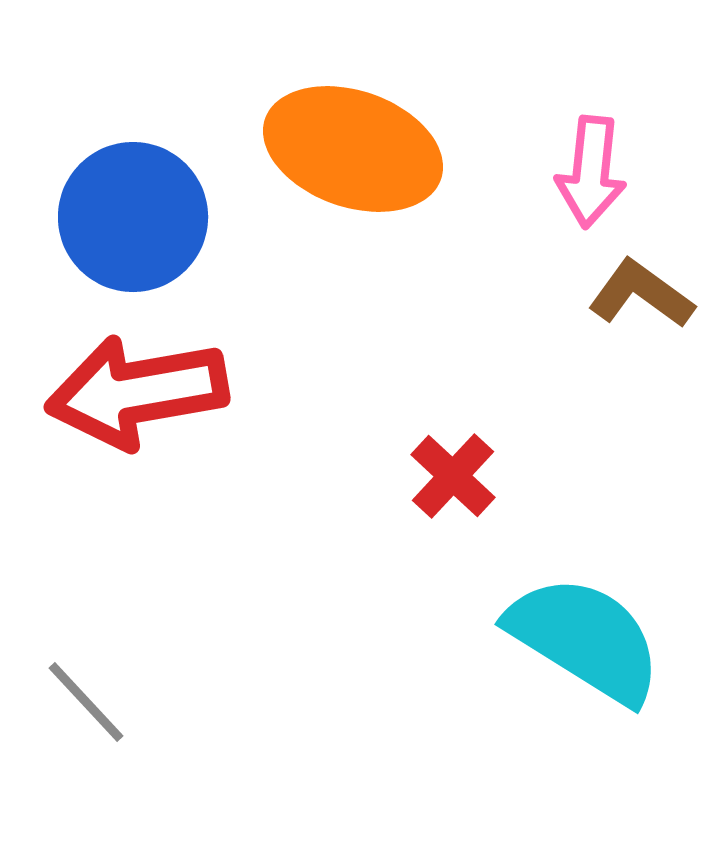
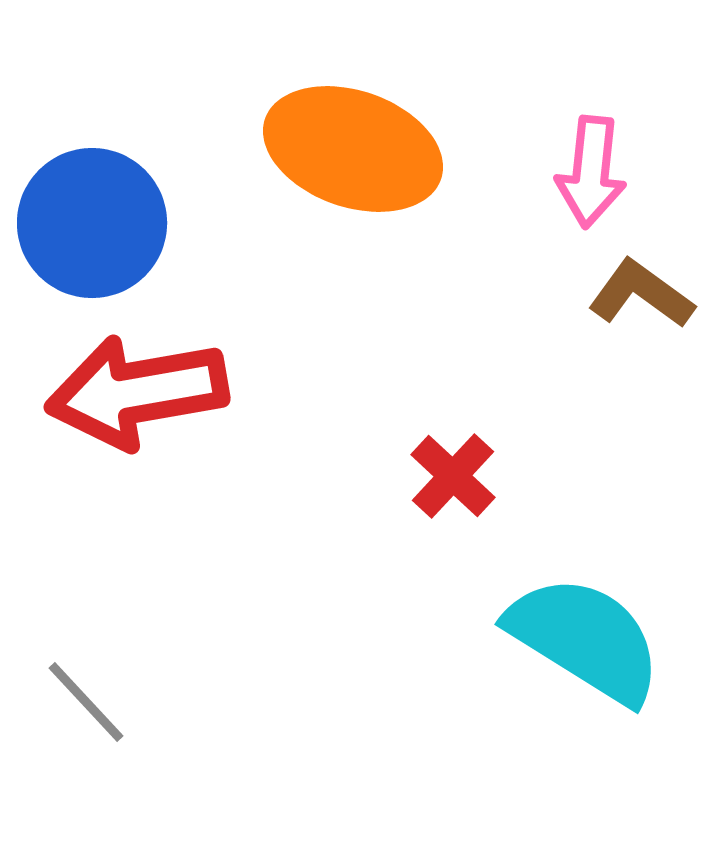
blue circle: moved 41 px left, 6 px down
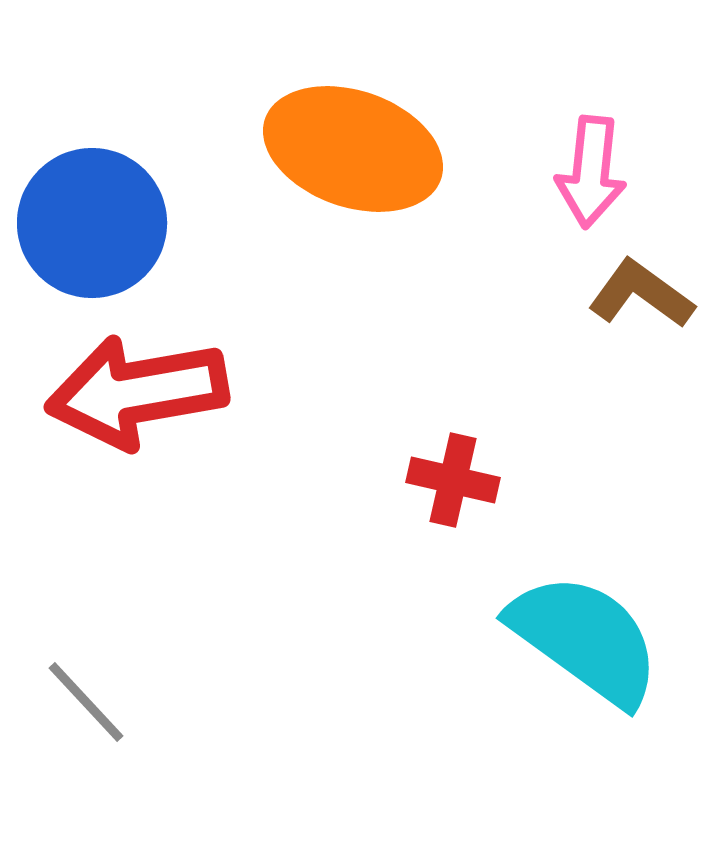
red cross: moved 4 px down; rotated 30 degrees counterclockwise
cyan semicircle: rotated 4 degrees clockwise
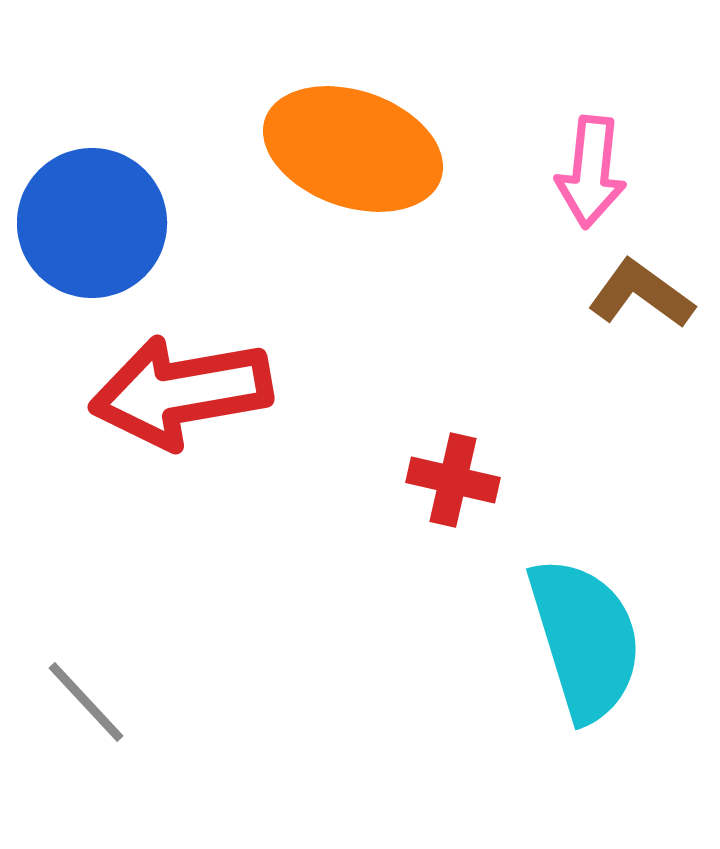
red arrow: moved 44 px right
cyan semicircle: rotated 37 degrees clockwise
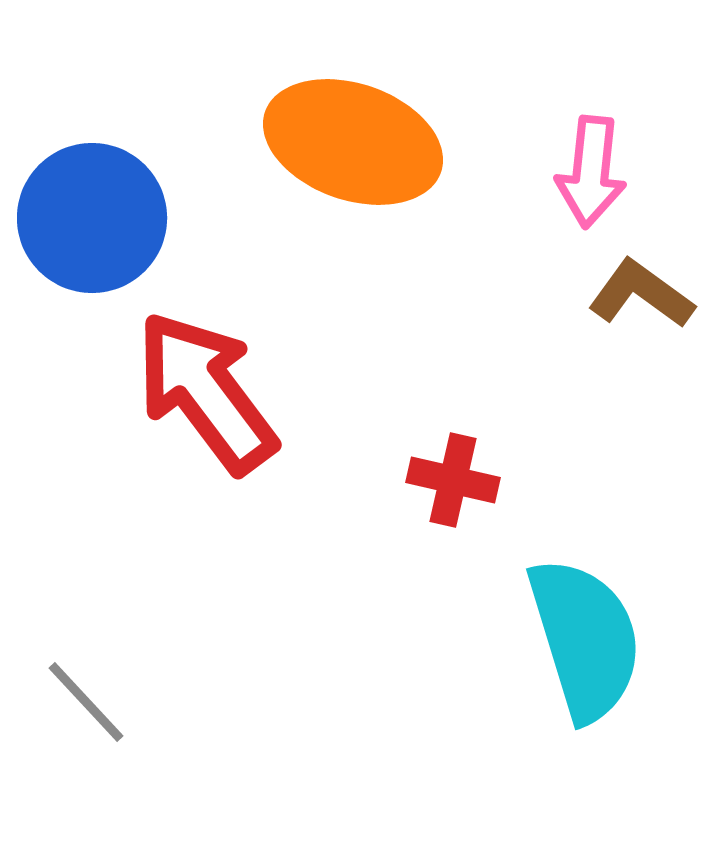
orange ellipse: moved 7 px up
blue circle: moved 5 px up
red arrow: moved 25 px right; rotated 63 degrees clockwise
